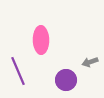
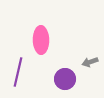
purple line: moved 1 px down; rotated 36 degrees clockwise
purple circle: moved 1 px left, 1 px up
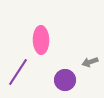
purple line: rotated 20 degrees clockwise
purple circle: moved 1 px down
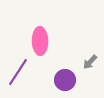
pink ellipse: moved 1 px left, 1 px down
gray arrow: rotated 28 degrees counterclockwise
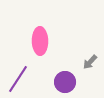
purple line: moved 7 px down
purple circle: moved 2 px down
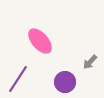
pink ellipse: rotated 40 degrees counterclockwise
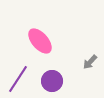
purple circle: moved 13 px left, 1 px up
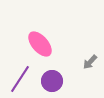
pink ellipse: moved 3 px down
purple line: moved 2 px right
